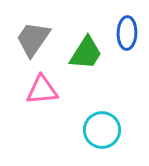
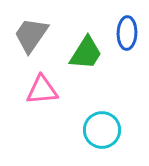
gray trapezoid: moved 2 px left, 4 px up
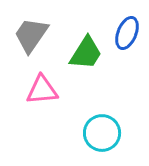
blue ellipse: rotated 20 degrees clockwise
cyan circle: moved 3 px down
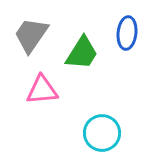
blue ellipse: rotated 16 degrees counterclockwise
green trapezoid: moved 4 px left
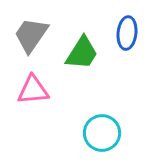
pink triangle: moved 9 px left
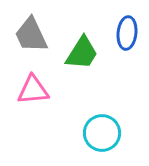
gray trapezoid: rotated 60 degrees counterclockwise
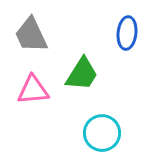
green trapezoid: moved 21 px down
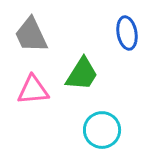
blue ellipse: rotated 16 degrees counterclockwise
cyan circle: moved 3 px up
